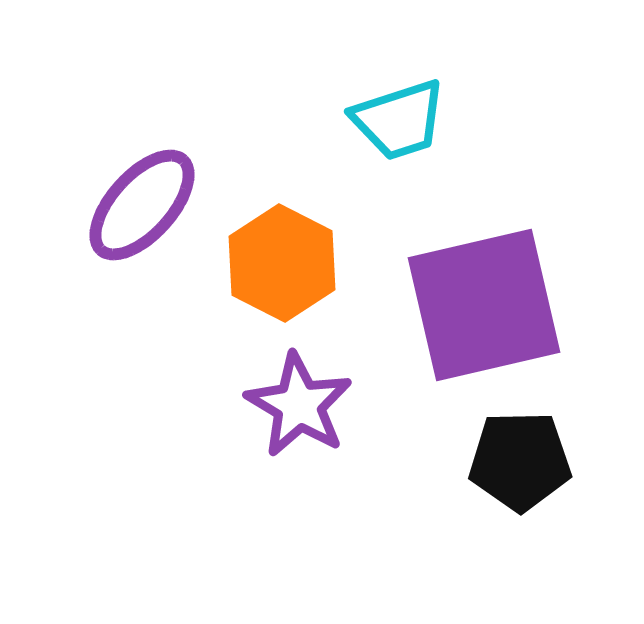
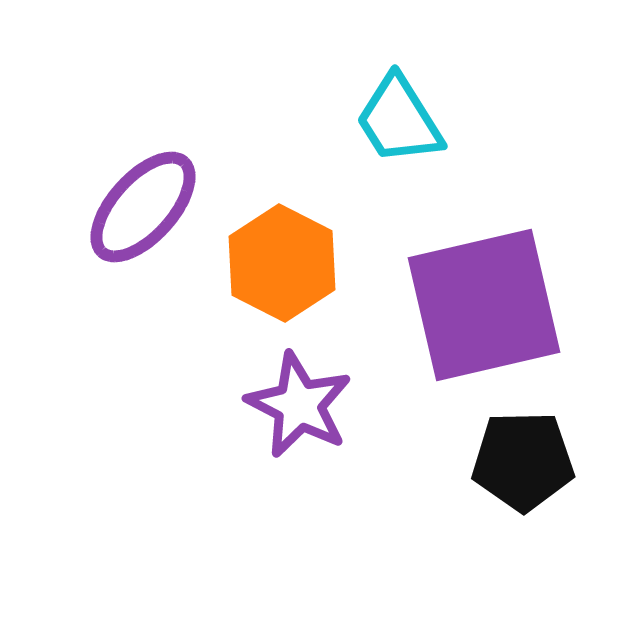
cyan trapezoid: rotated 76 degrees clockwise
purple ellipse: moved 1 px right, 2 px down
purple star: rotated 4 degrees counterclockwise
black pentagon: moved 3 px right
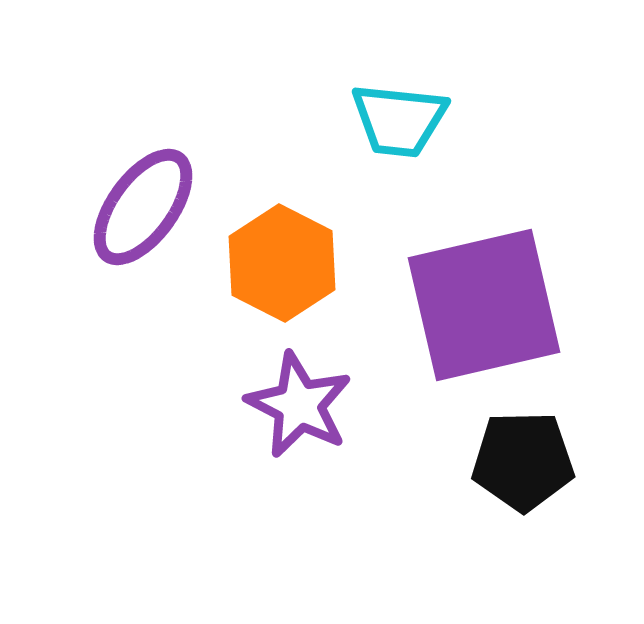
cyan trapezoid: rotated 52 degrees counterclockwise
purple ellipse: rotated 6 degrees counterclockwise
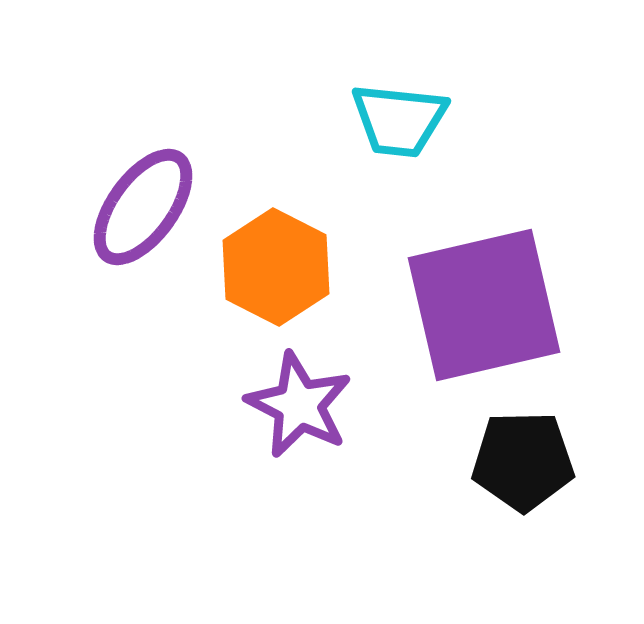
orange hexagon: moved 6 px left, 4 px down
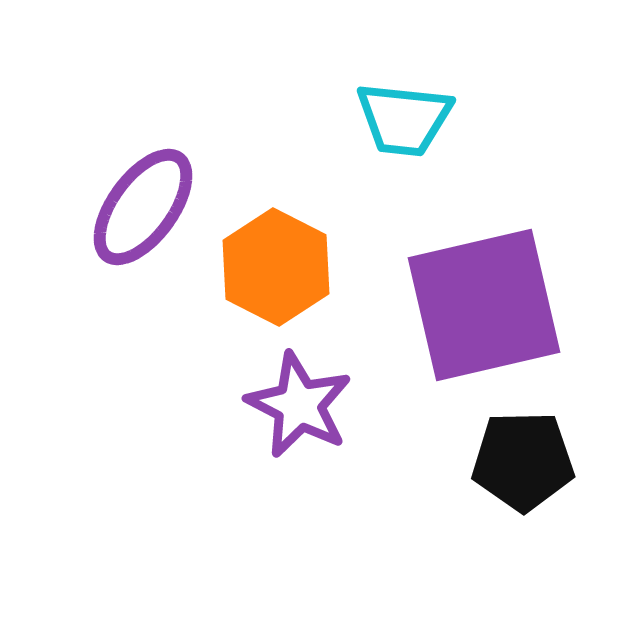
cyan trapezoid: moved 5 px right, 1 px up
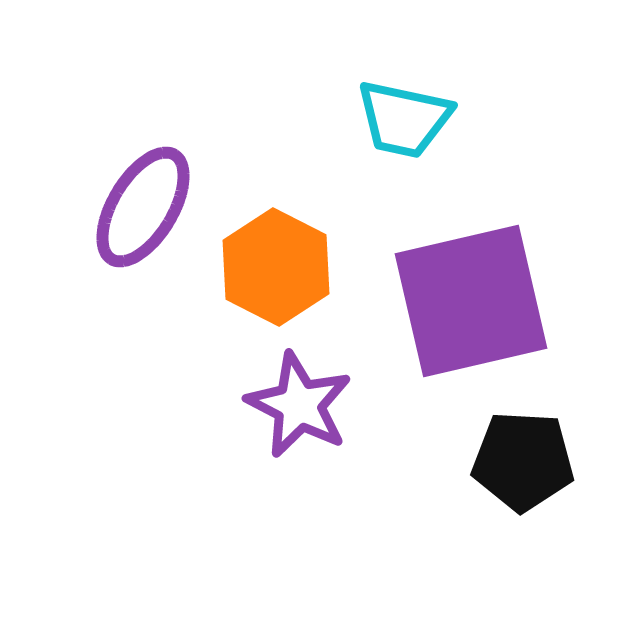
cyan trapezoid: rotated 6 degrees clockwise
purple ellipse: rotated 5 degrees counterclockwise
purple square: moved 13 px left, 4 px up
black pentagon: rotated 4 degrees clockwise
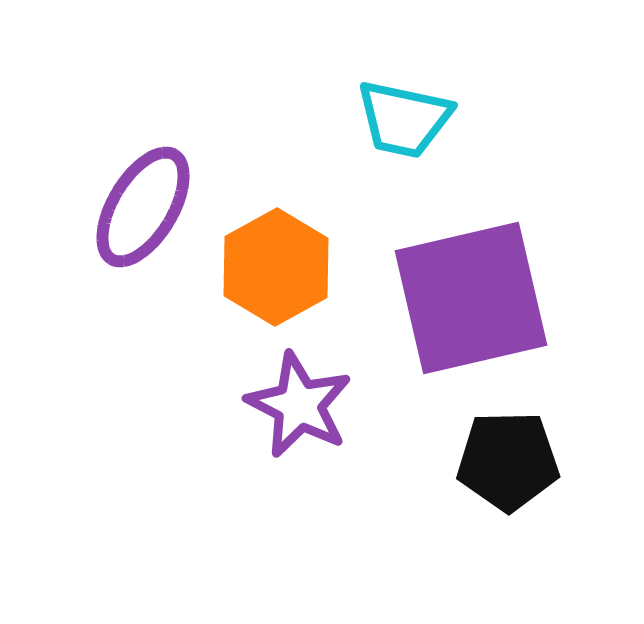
orange hexagon: rotated 4 degrees clockwise
purple square: moved 3 px up
black pentagon: moved 15 px left; rotated 4 degrees counterclockwise
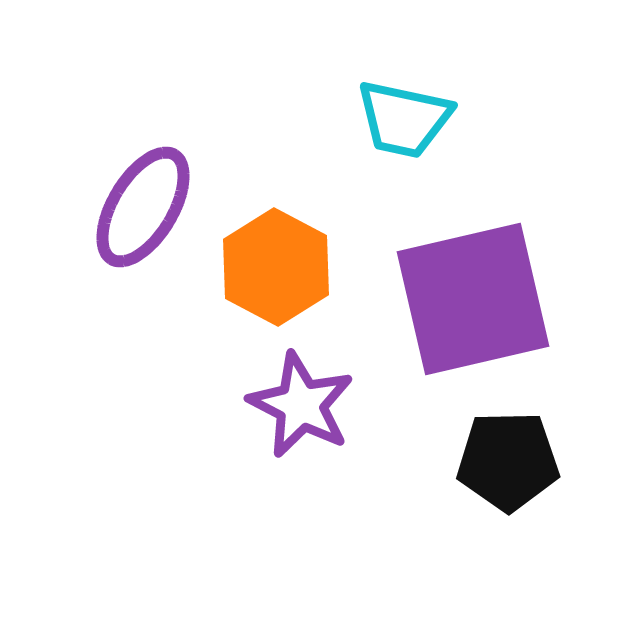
orange hexagon: rotated 3 degrees counterclockwise
purple square: moved 2 px right, 1 px down
purple star: moved 2 px right
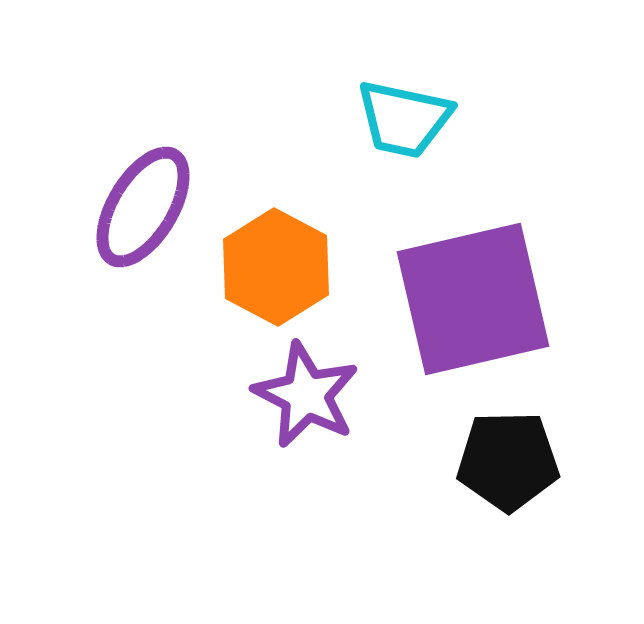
purple star: moved 5 px right, 10 px up
